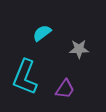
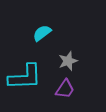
gray star: moved 11 px left, 12 px down; rotated 18 degrees counterclockwise
cyan L-shape: rotated 114 degrees counterclockwise
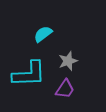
cyan semicircle: moved 1 px right, 1 px down
cyan L-shape: moved 4 px right, 3 px up
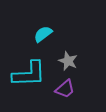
gray star: rotated 30 degrees counterclockwise
purple trapezoid: rotated 15 degrees clockwise
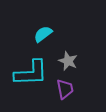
cyan L-shape: moved 2 px right, 1 px up
purple trapezoid: rotated 60 degrees counterclockwise
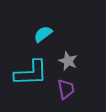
purple trapezoid: moved 1 px right
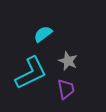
cyan L-shape: rotated 24 degrees counterclockwise
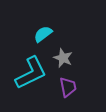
gray star: moved 5 px left, 3 px up
purple trapezoid: moved 2 px right, 2 px up
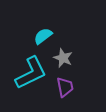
cyan semicircle: moved 2 px down
purple trapezoid: moved 3 px left
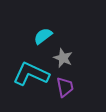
cyan L-shape: moved 1 px down; rotated 129 degrees counterclockwise
